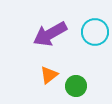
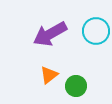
cyan circle: moved 1 px right, 1 px up
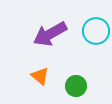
orange triangle: moved 9 px left, 1 px down; rotated 42 degrees counterclockwise
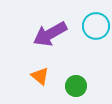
cyan circle: moved 5 px up
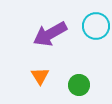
orange triangle: rotated 18 degrees clockwise
green circle: moved 3 px right, 1 px up
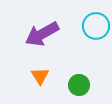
purple arrow: moved 8 px left
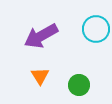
cyan circle: moved 3 px down
purple arrow: moved 1 px left, 2 px down
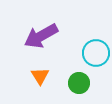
cyan circle: moved 24 px down
green circle: moved 2 px up
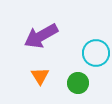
green circle: moved 1 px left
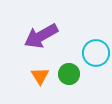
green circle: moved 9 px left, 9 px up
